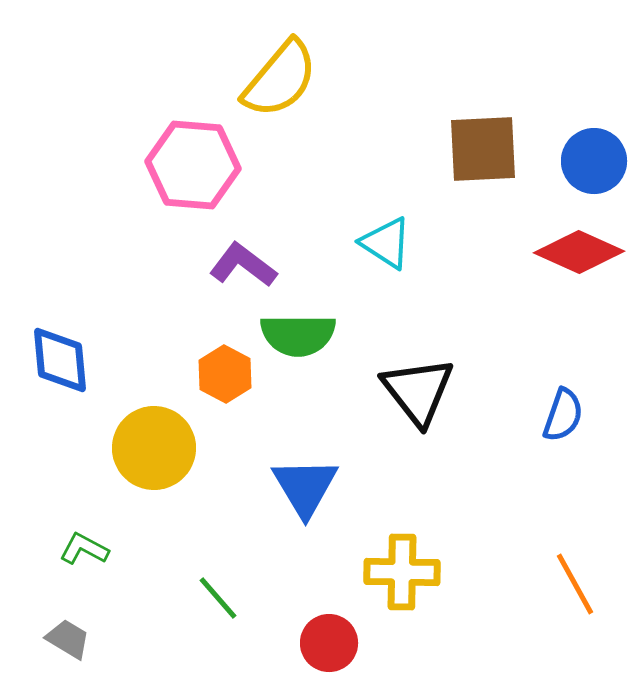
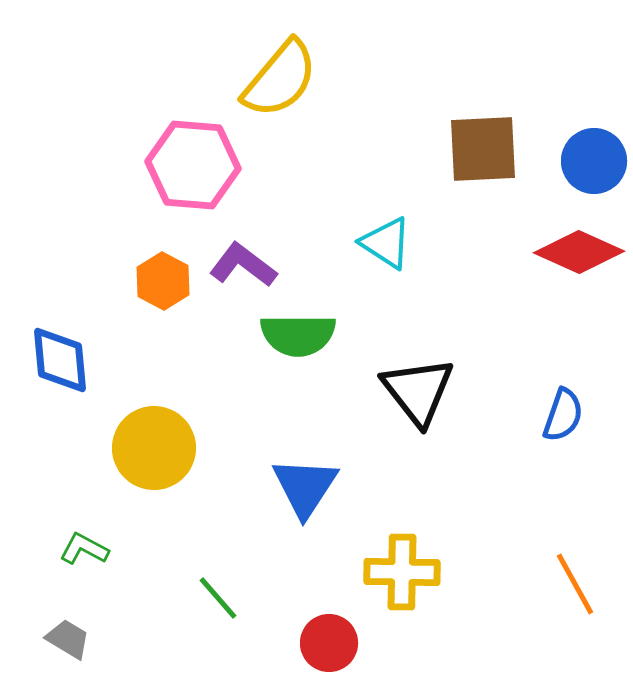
orange hexagon: moved 62 px left, 93 px up
blue triangle: rotated 4 degrees clockwise
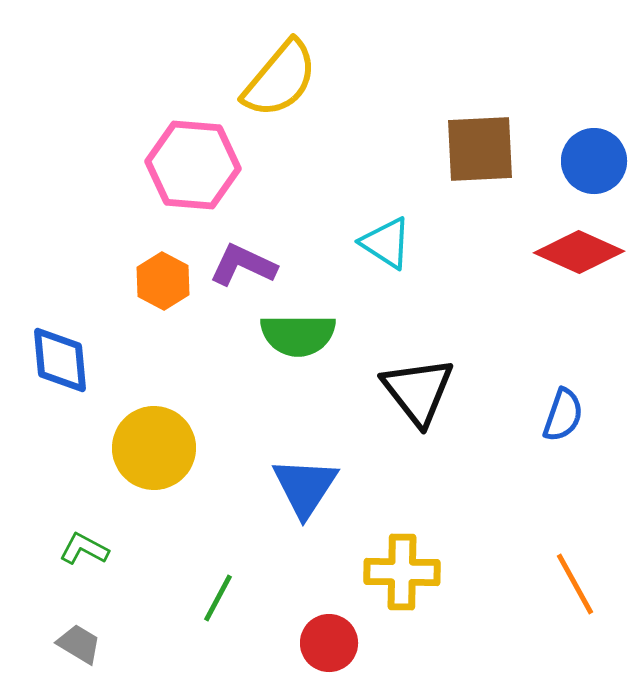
brown square: moved 3 px left
purple L-shape: rotated 12 degrees counterclockwise
green line: rotated 69 degrees clockwise
gray trapezoid: moved 11 px right, 5 px down
